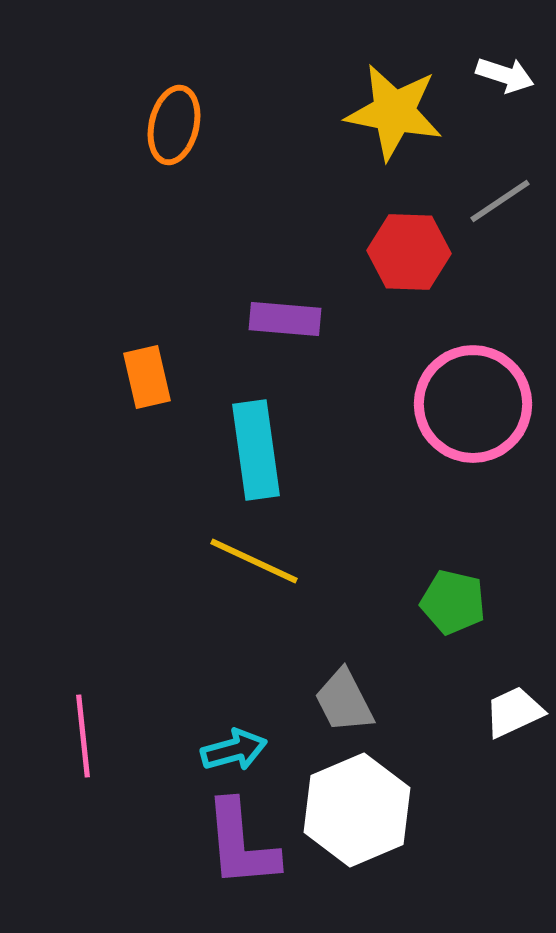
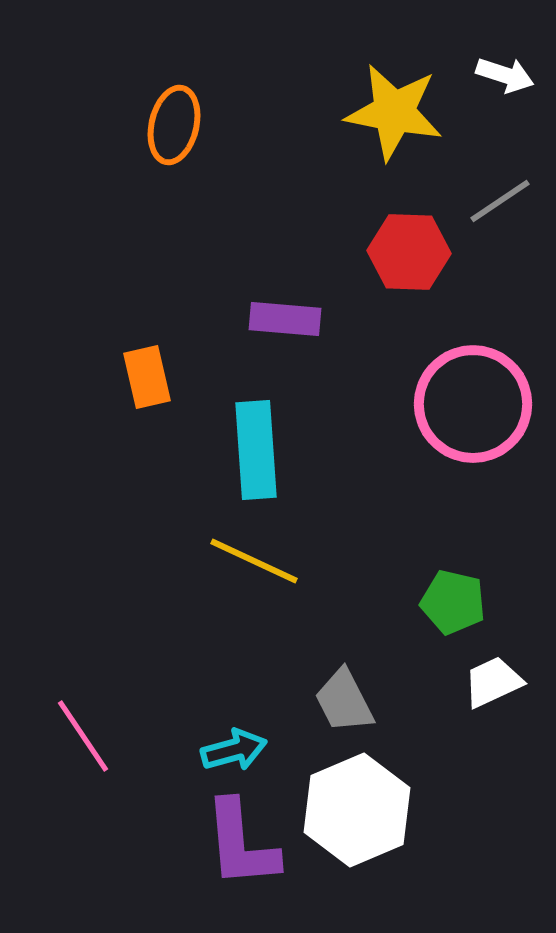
cyan rectangle: rotated 4 degrees clockwise
white trapezoid: moved 21 px left, 30 px up
pink line: rotated 28 degrees counterclockwise
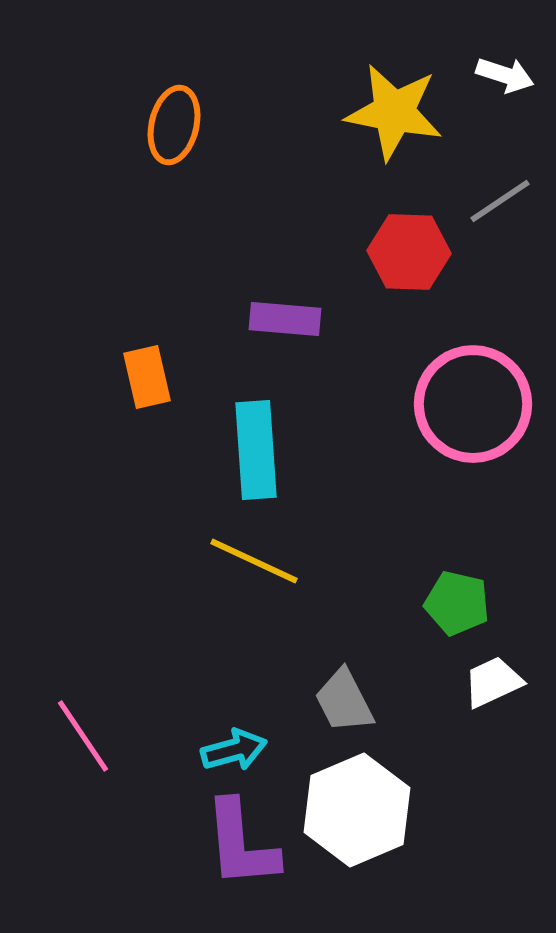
green pentagon: moved 4 px right, 1 px down
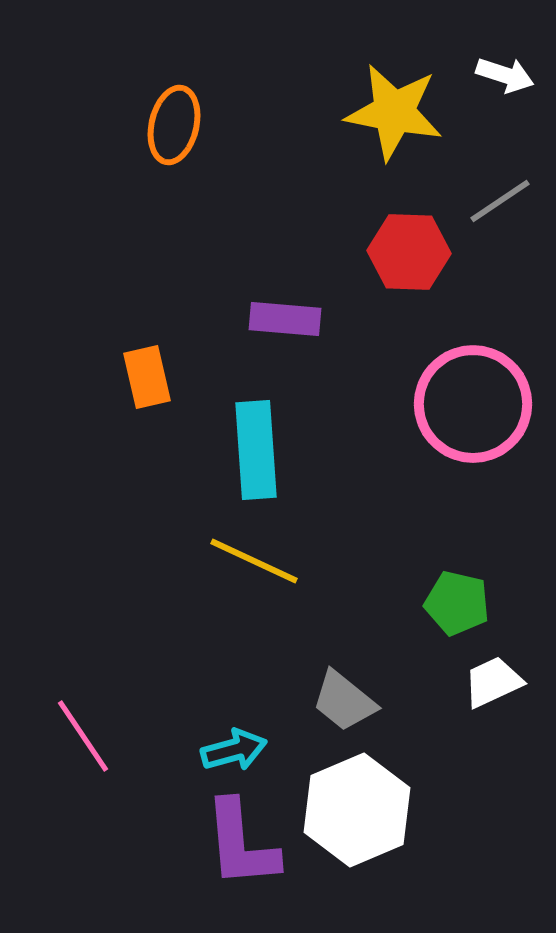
gray trapezoid: rotated 24 degrees counterclockwise
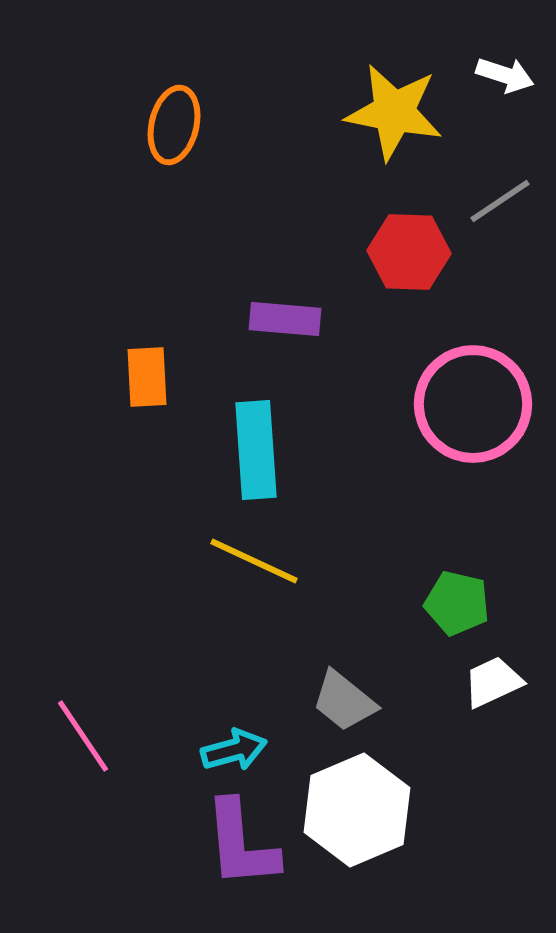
orange rectangle: rotated 10 degrees clockwise
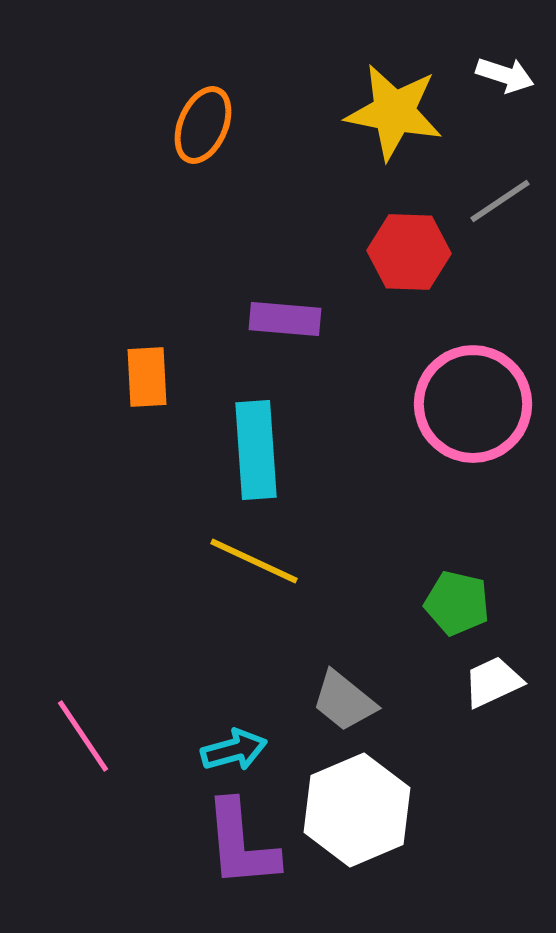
orange ellipse: moved 29 px right; rotated 10 degrees clockwise
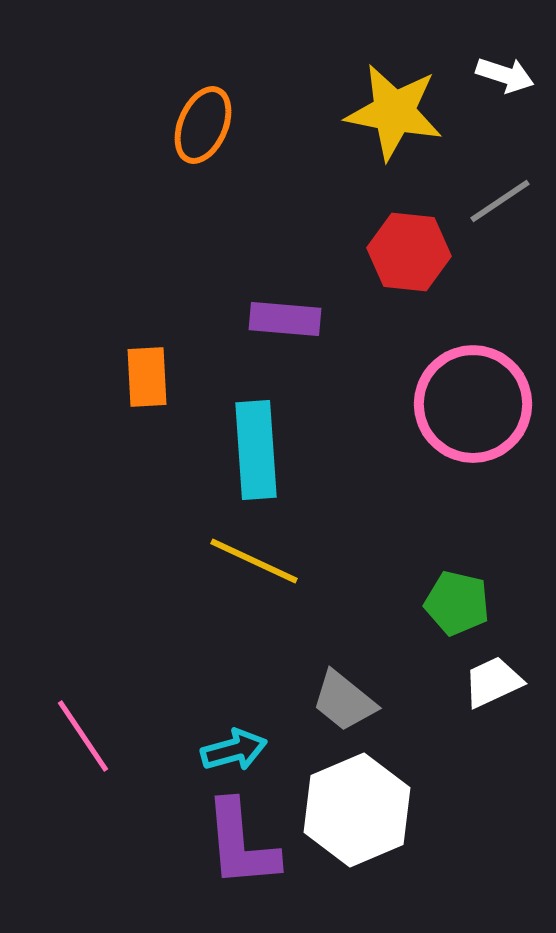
red hexagon: rotated 4 degrees clockwise
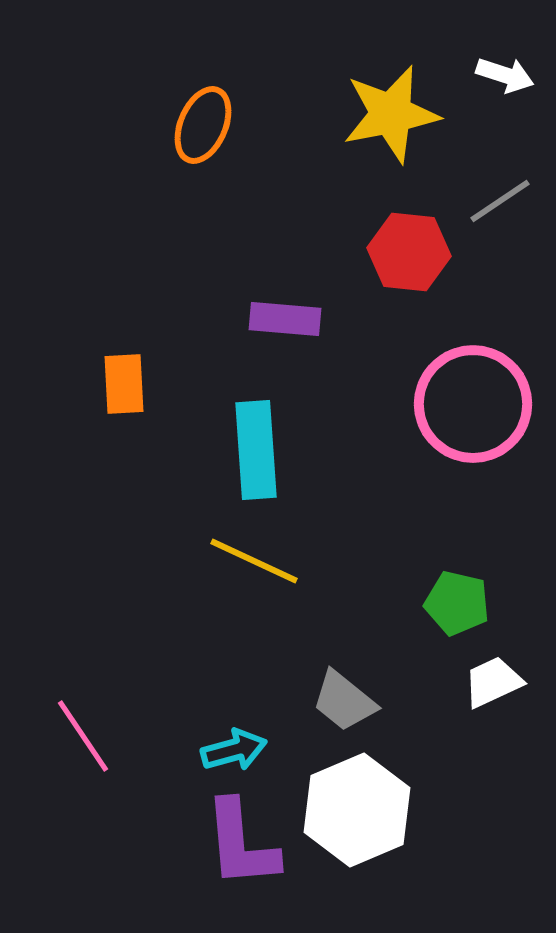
yellow star: moved 3 px left, 2 px down; rotated 22 degrees counterclockwise
orange rectangle: moved 23 px left, 7 px down
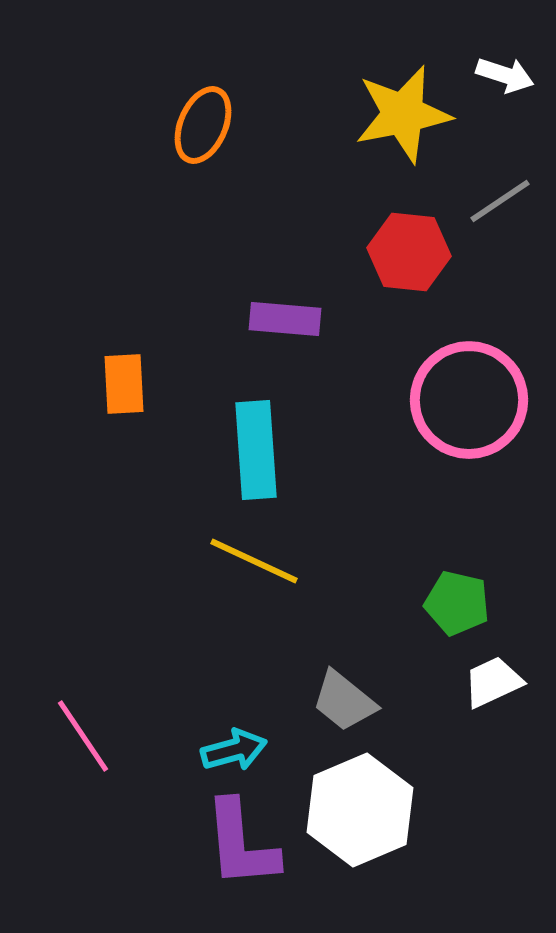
yellow star: moved 12 px right
pink circle: moved 4 px left, 4 px up
white hexagon: moved 3 px right
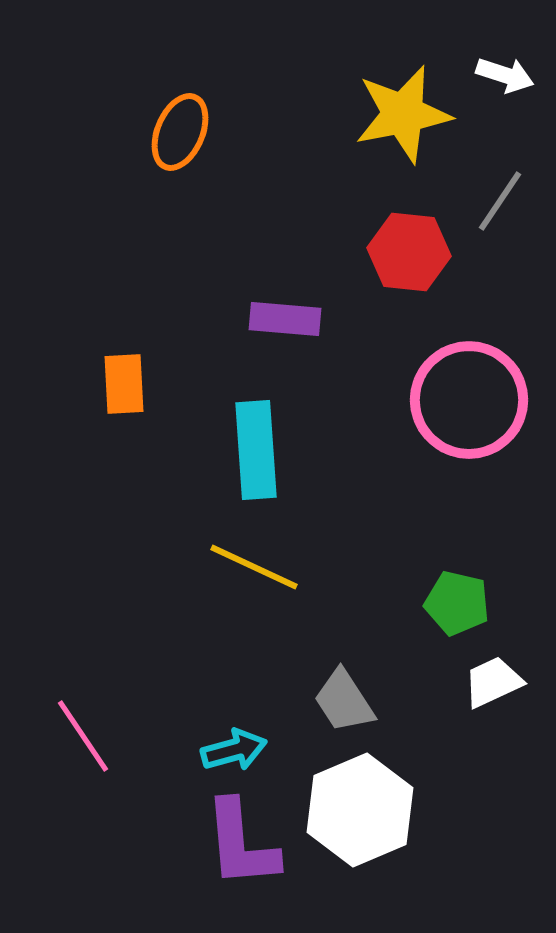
orange ellipse: moved 23 px left, 7 px down
gray line: rotated 22 degrees counterclockwise
yellow line: moved 6 px down
gray trapezoid: rotated 18 degrees clockwise
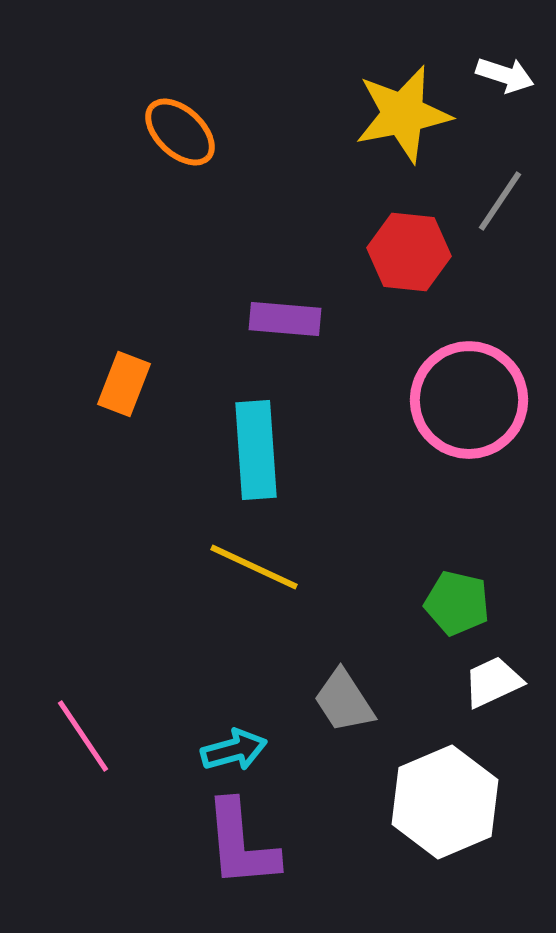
orange ellipse: rotated 70 degrees counterclockwise
orange rectangle: rotated 24 degrees clockwise
white hexagon: moved 85 px right, 8 px up
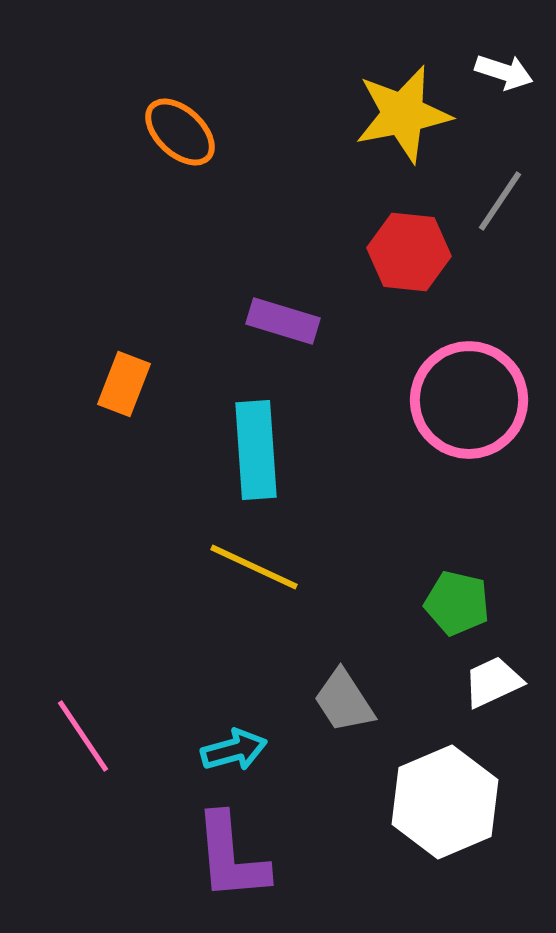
white arrow: moved 1 px left, 3 px up
purple rectangle: moved 2 px left, 2 px down; rotated 12 degrees clockwise
purple L-shape: moved 10 px left, 13 px down
